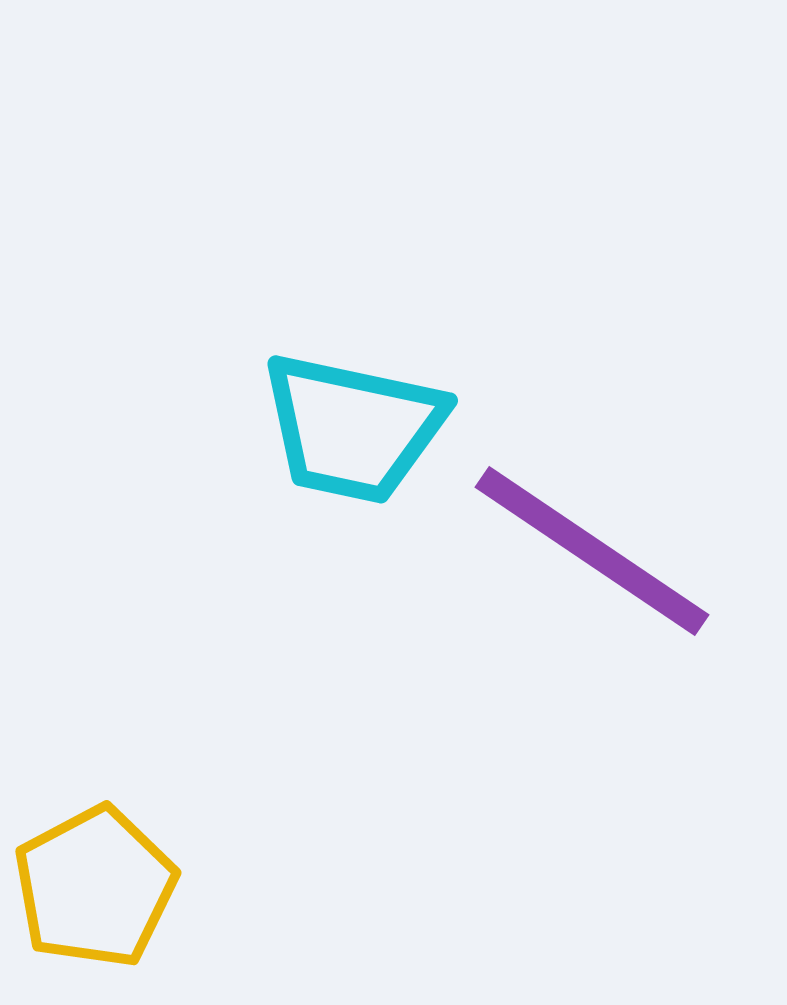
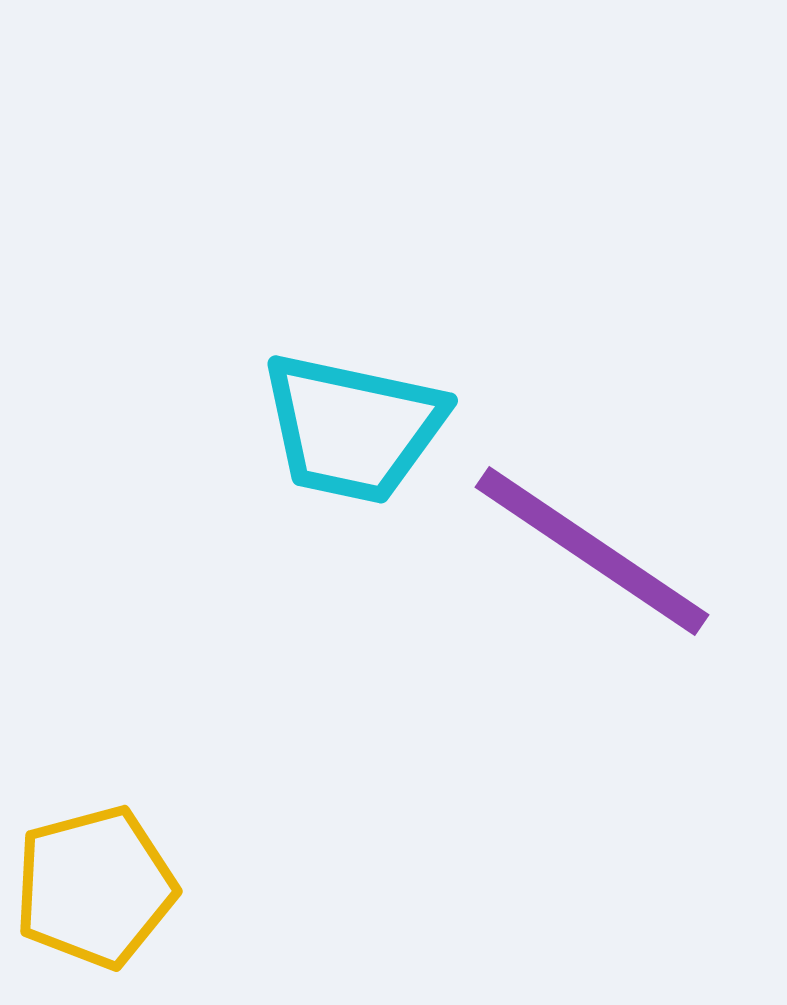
yellow pentagon: rotated 13 degrees clockwise
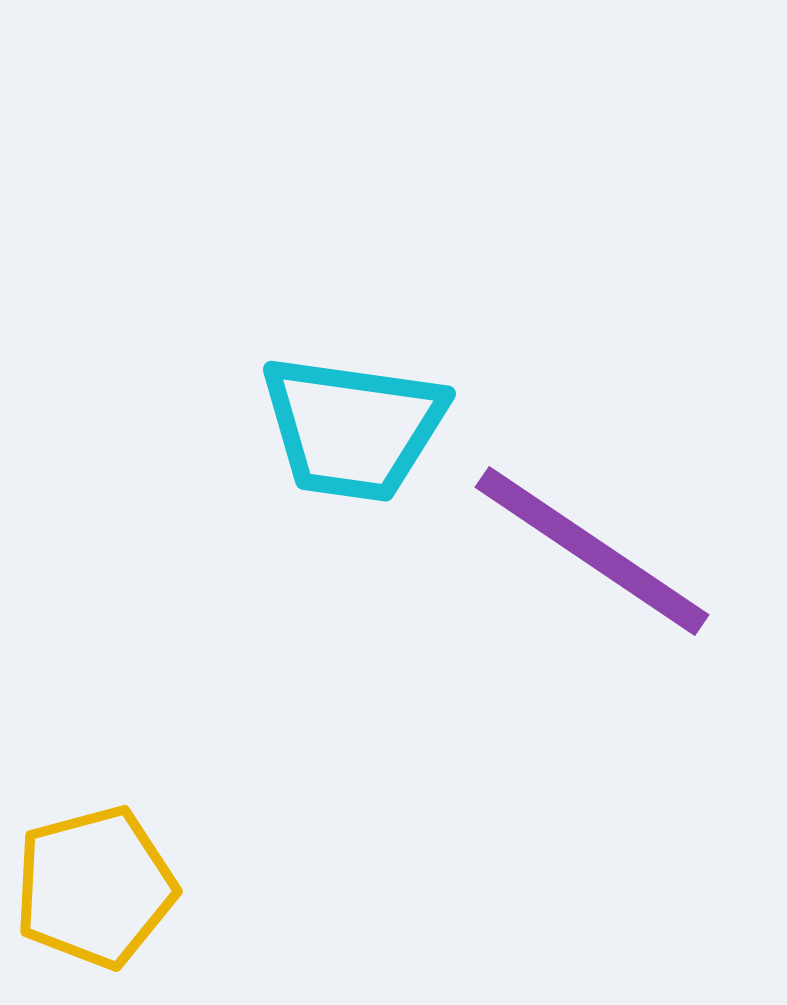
cyan trapezoid: rotated 4 degrees counterclockwise
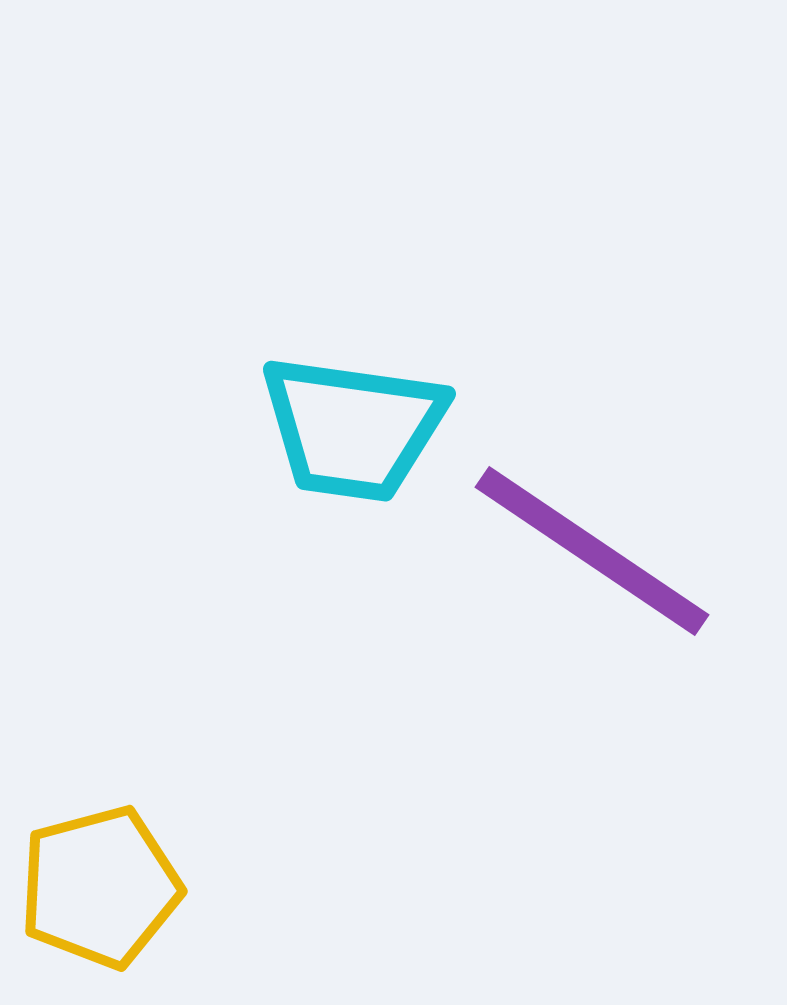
yellow pentagon: moved 5 px right
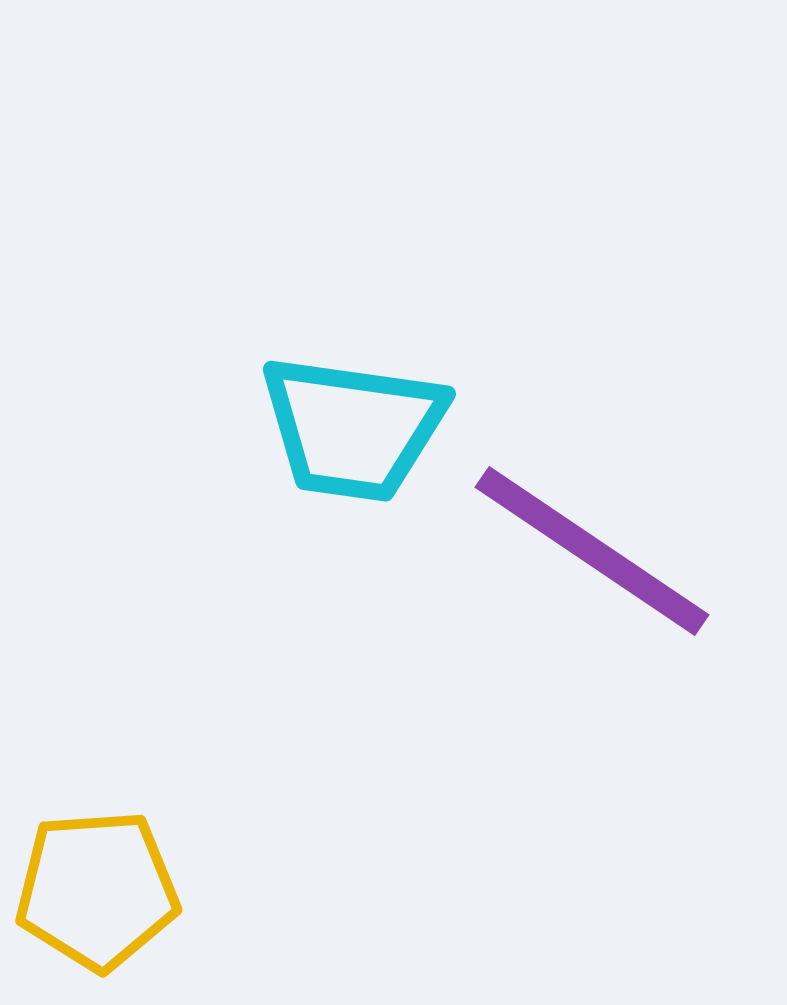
yellow pentagon: moved 3 px left, 3 px down; rotated 11 degrees clockwise
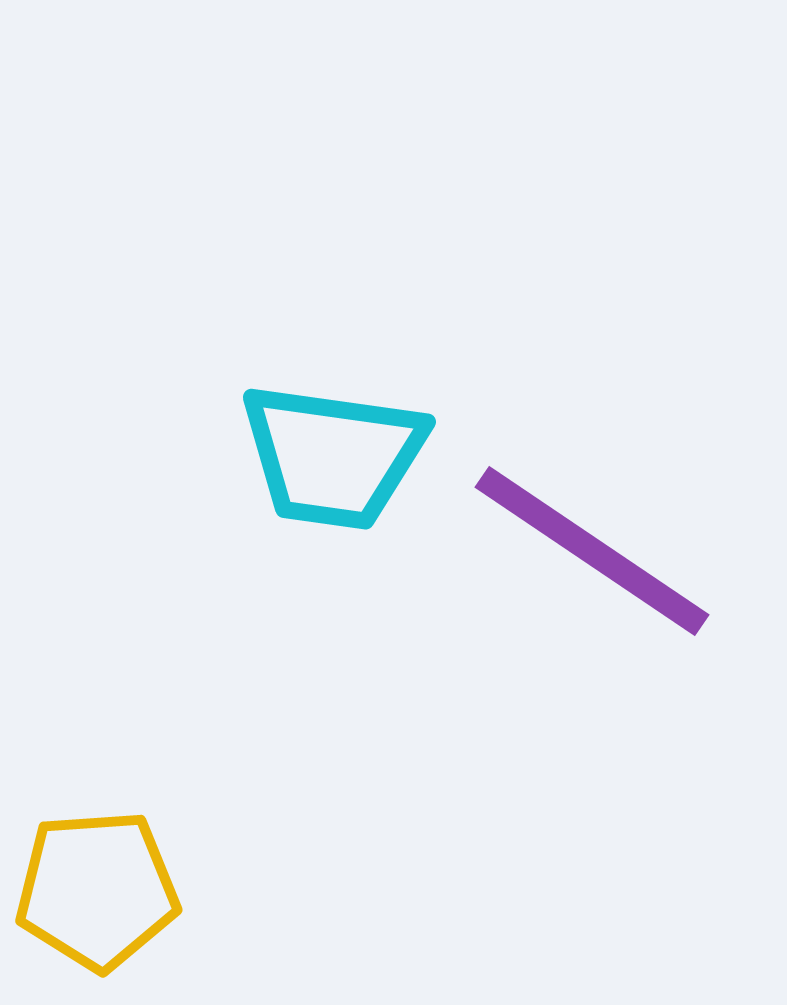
cyan trapezoid: moved 20 px left, 28 px down
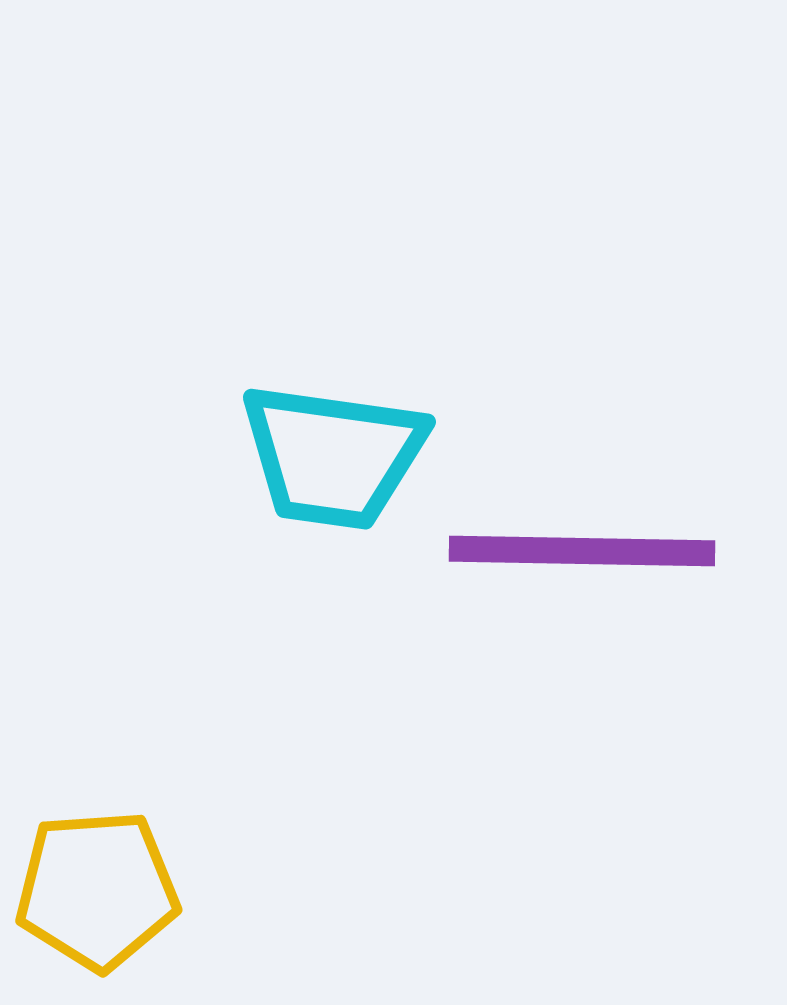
purple line: moved 10 px left; rotated 33 degrees counterclockwise
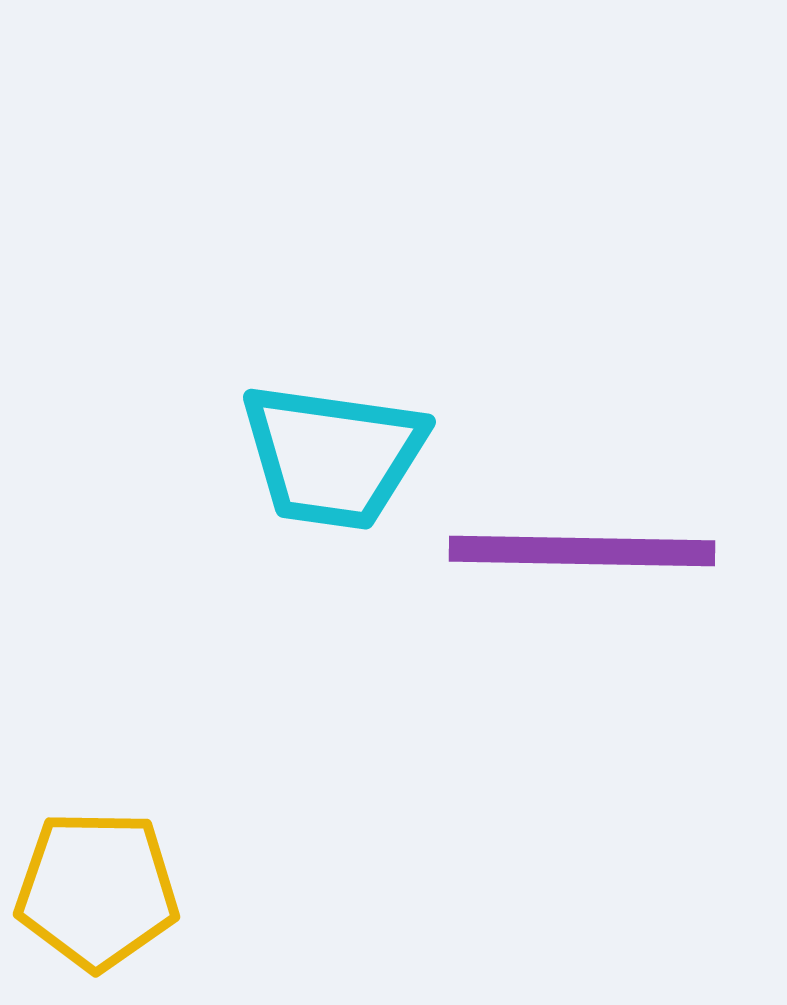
yellow pentagon: rotated 5 degrees clockwise
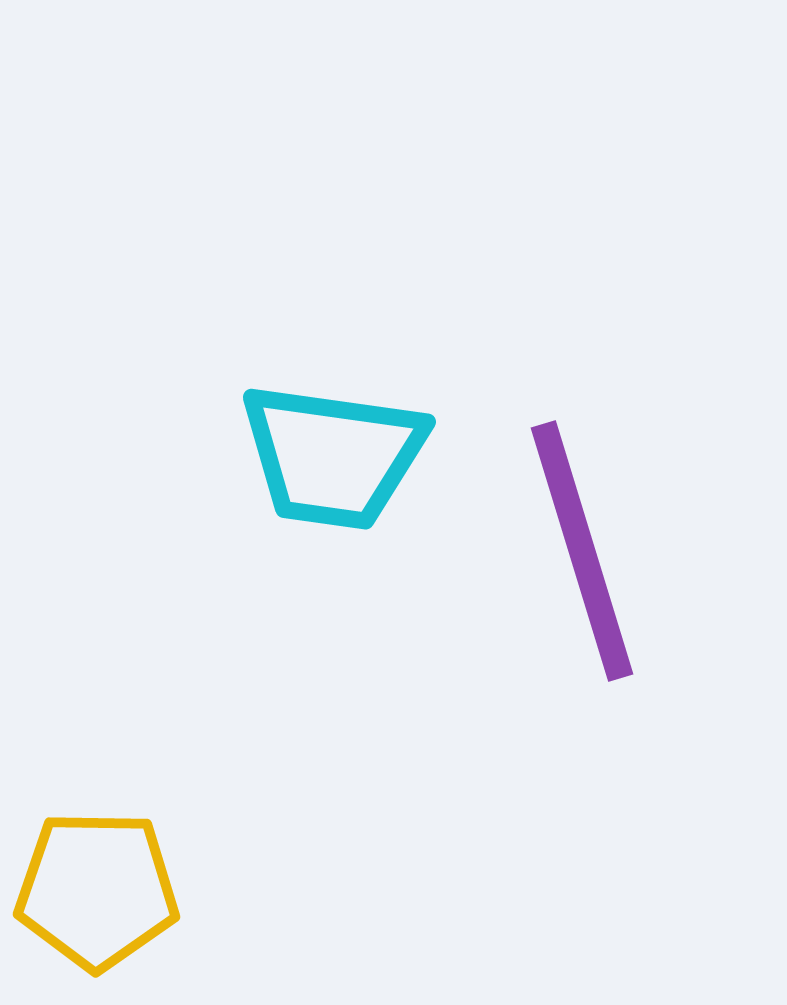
purple line: rotated 72 degrees clockwise
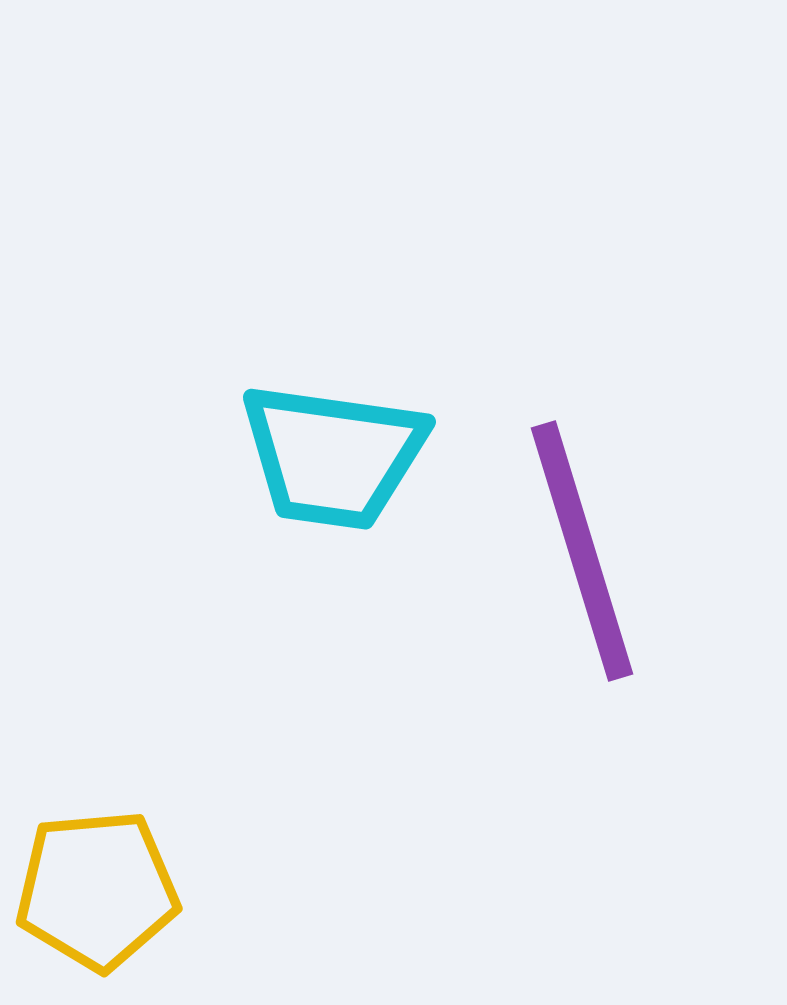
yellow pentagon: rotated 6 degrees counterclockwise
